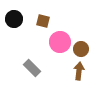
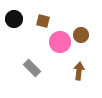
brown circle: moved 14 px up
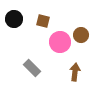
brown arrow: moved 4 px left, 1 px down
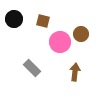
brown circle: moved 1 px up
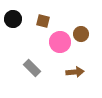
black circle: moved 1 px left
brown arrow: rotated 78 degrees clockwise
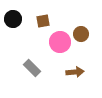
brown square: rotated 24 degrees counterclockwise
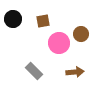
pink circle: moved 1 px left, 1 px down
gray rectangle: moved 2 px right, 3 px down
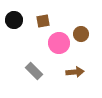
black circle: moved 1 px right, 1 px down
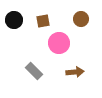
brown circle: moved 15 px up
